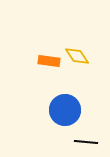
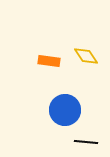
yellow diamond: moved 9 px right
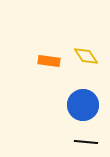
blue circle: moved 18 px right, 5 px up
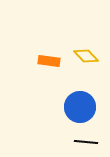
yellow diamond: rotated 10 degrees counterclockwise
blue circle: moved 3 px left, 2 px down
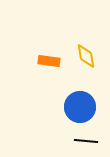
yellow diamond: rotated 35 degrees clockwise
black line: moved 1 px up
